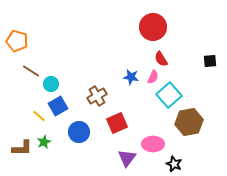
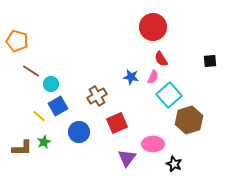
brown hexagon: moved 2 px up; rotated 8 degrees counterclockwise
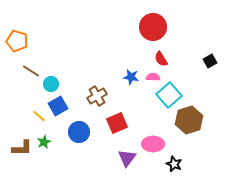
black square: rotated 24 degrees counterclockwise
pink semicircle: rotated 112 degrees counterclockwise
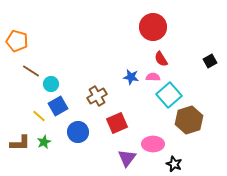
blue circle: moved 1 px left
brown L-shape: moved 2 px left, 5 px up
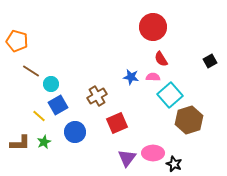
cyan square: moved 1 px right
blue square: moved 1 px up
blue circle: moved 3 px left
pink ellipse: moved 9 px down
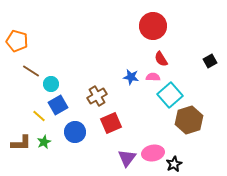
red circle: moved 1 px up
red square: moved 6 px left
brown L-shape: moved 1 px right
pink ellipse: rotated 10 degrees counterclockwise
black star: rotated 21 degrees clockwise
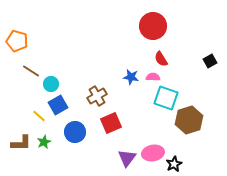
cyan square: moved 4 px left, 3 px down; rotated 30 degrees counterclockwise
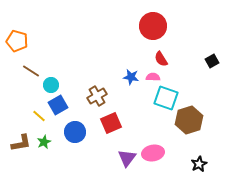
black square: moved 2 px right
cyan circle: moved 1 px down
brown L-shape: rotated 10 degrees counterclockwise
black star: moved 25 px right
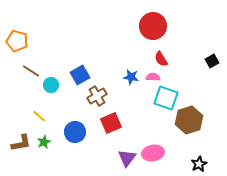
blue square: moved 22 px right, 30 px up
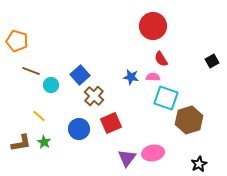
brown line: rotated 12 degrees counterclockwise
blue square: rotated 12 degrees counterclockwise
brown cross: moved 3 px left; rotated 18 degrees counterclockwise
blue circle: moved 4 px right, 3 px up
green star: rotated 16 degrees counterclockwise
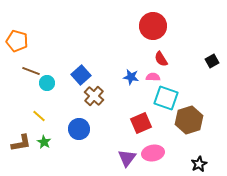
blue square: moved 1 px right
cyan circle: moved 4 px left, 2 px up
red square: moved 30 px right
